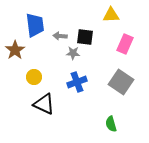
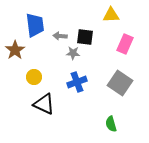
gray square: moved 1 px left, 1 px down
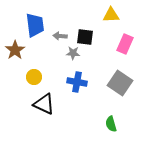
blue cross: rotated 30 degrees clockwise
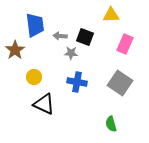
black square: rotated 12 degrees clockwise
gray star: moved 2 px left
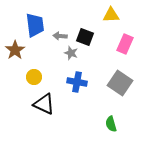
gray star: rotated 16 degrees clockwise
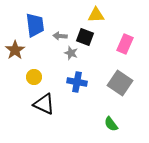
yellow triangle: moved 15 px left
green semicircle: rotated 21 degrees counterclockwise
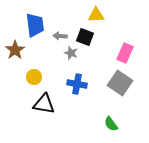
pink rectangle: moved 9 px down
blue cross: moved 2 px down
black triangle: rotated 15 degrees counterclockwise
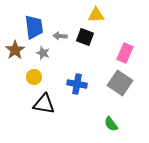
blue trapezoid: moved 1 px left, 2 px down
gray star: moved 28 px left
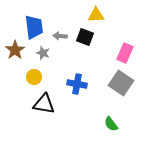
gray square: moved 1 px right
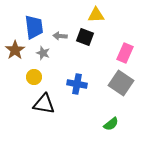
green semicircle: rotated 91 degrees counterclockwise
